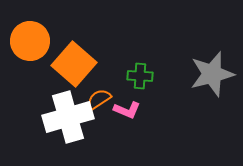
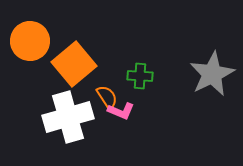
orange square: rotated 9 degrees clockwise
gray star: rotated 12 degrees counterclockwise
orange semicircle: moved 8 px right, 2 px up; rotated 90 degrees clockwise
pink L-shape: moved 6 px left, 1 px down
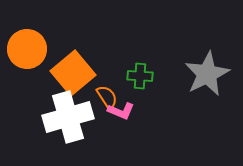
orange circle: moved 3 px left, 8 px down
orange square: moved 1 px left, 9 px down
gray star: moved 5 px left
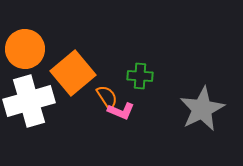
orange circle: moved 2 px left
gray star: moved 5 px left, 35 px down
white cross: moved 39 px left, 16 px up
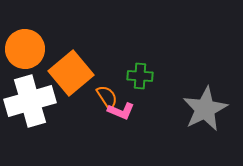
orange square: moved 2 px left
white cross: moved 1 px right
gray star: moved 3 px right
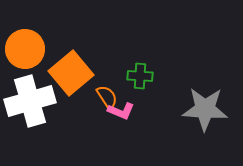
gray star: rotated 30 degrees clockwise
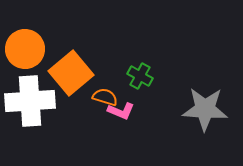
green cross: rotated 25 degrees clockwise
orange semicircle: moved 2 px left; rotated 40 degrees counterclockwise
white cross: rotated 12 degrees clockwise
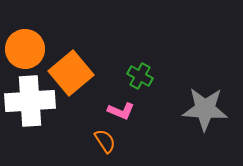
orange semicircle: moved 44 px down; rotated 40 degrees clockwise
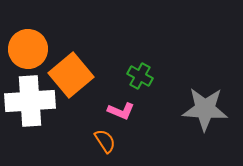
orange circle: moved 3 px right
orange square: moved 2 px down
